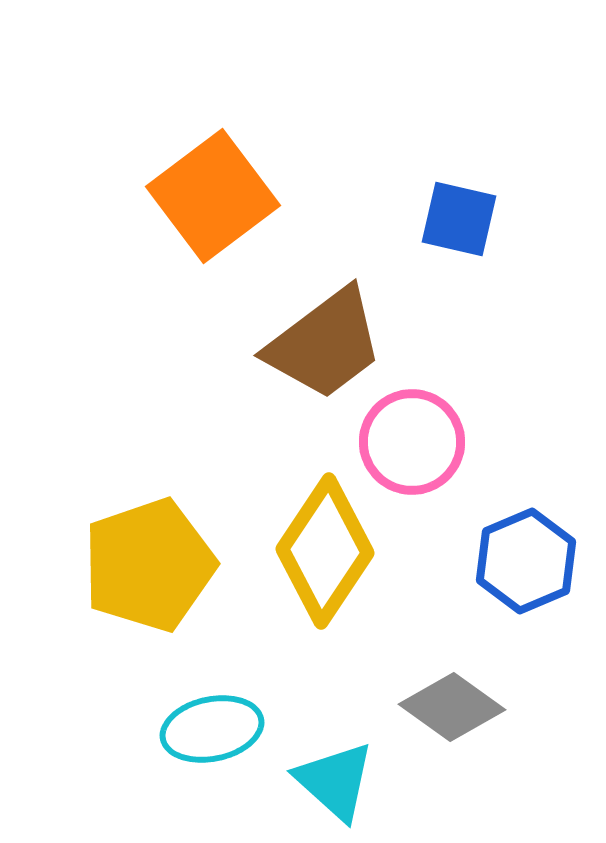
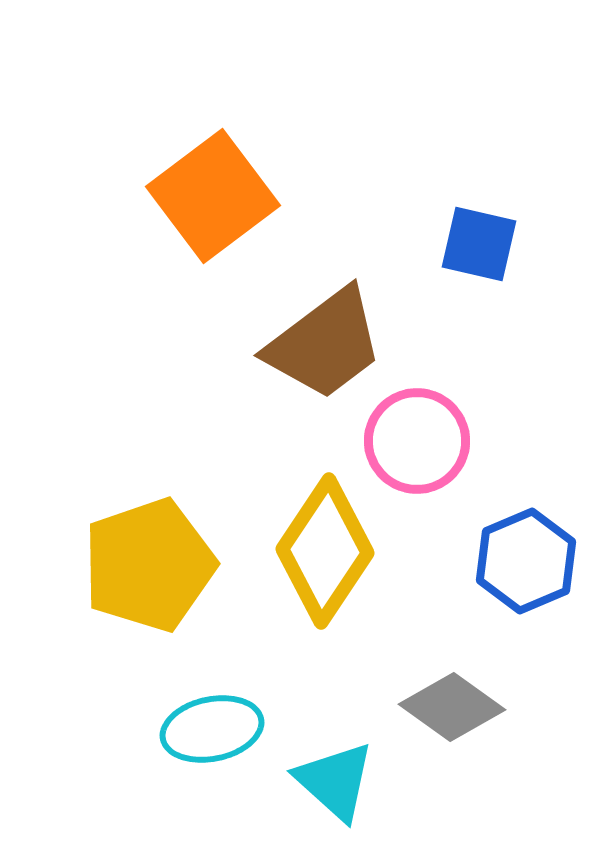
blue square: moved 20 px right, 25 px down
pink circle: moved 5 px right, 1 px up
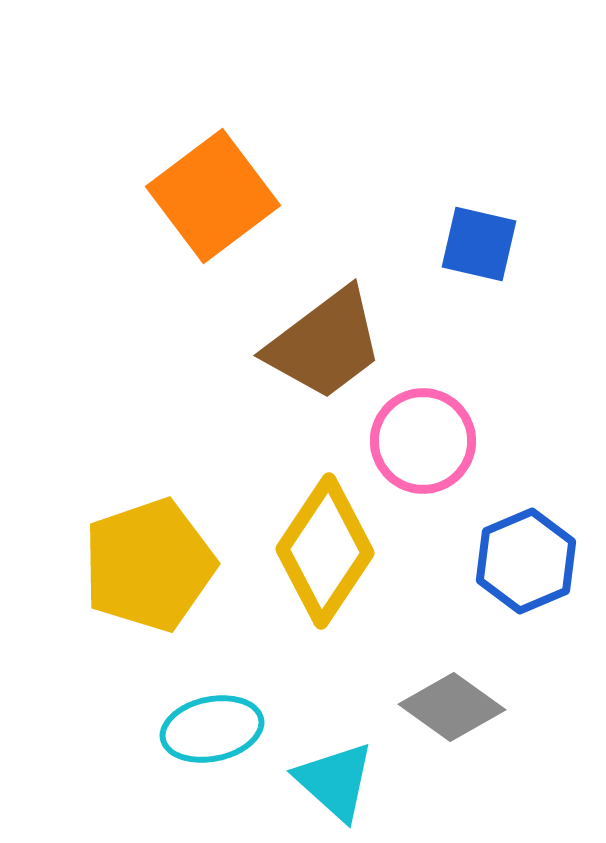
pink circle: moved 6 px right
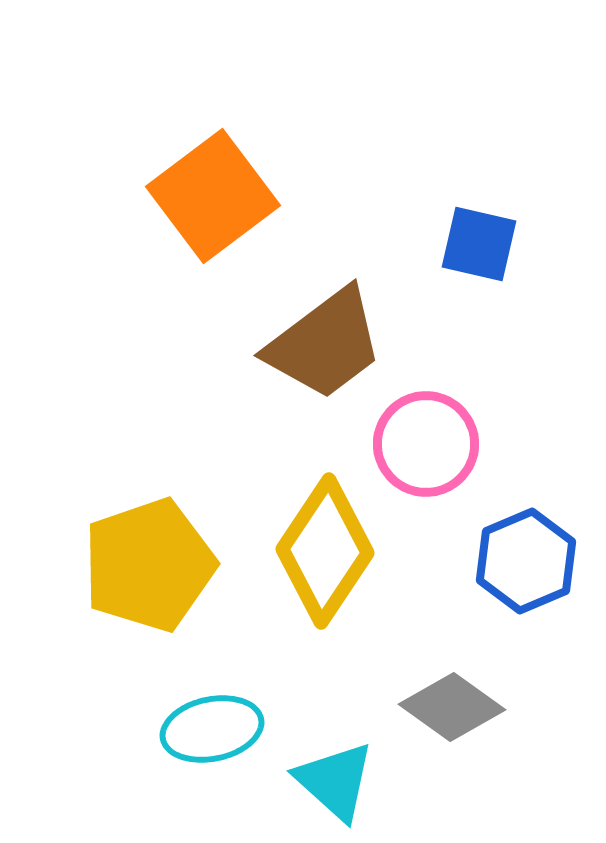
pink circle: moved 3 px right, 3 px down
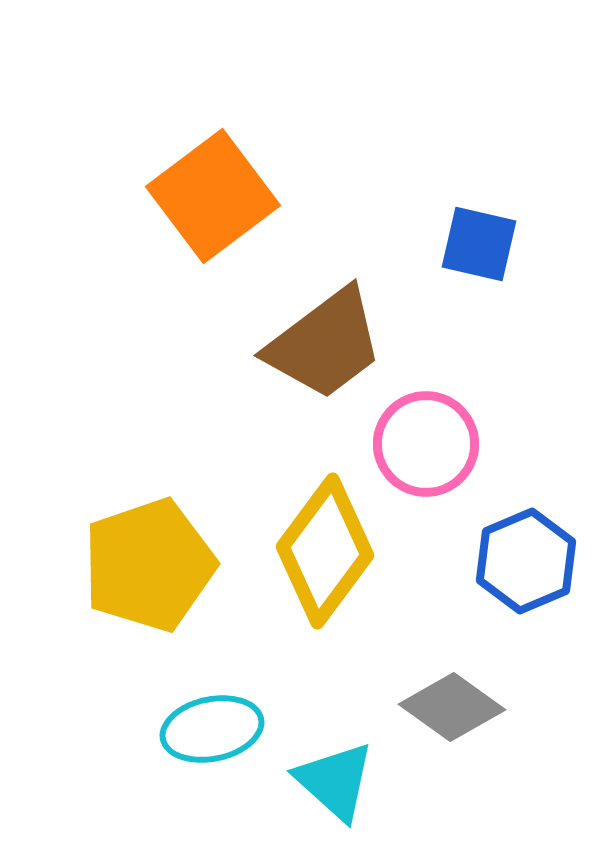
yellow diamond: rotated 3 degrees clockwise
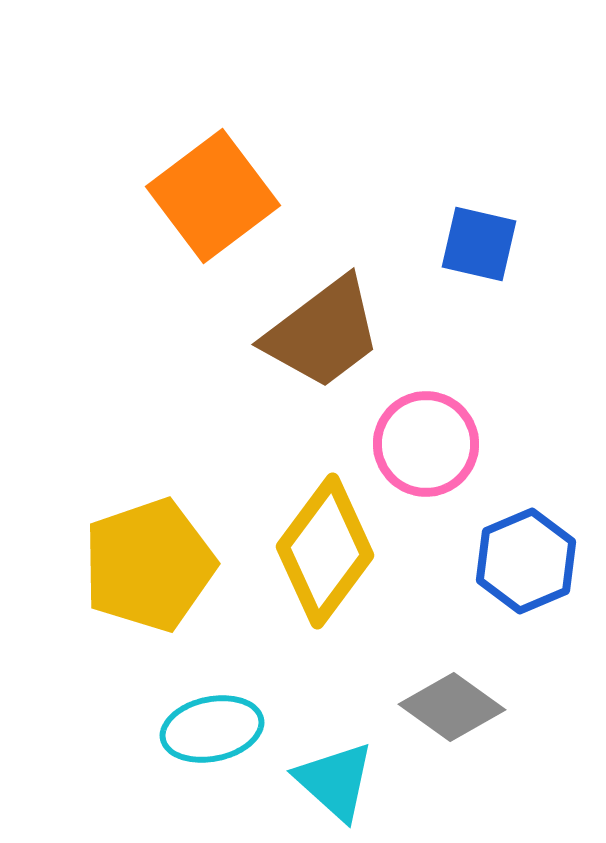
brown trapezoid: moved 2 px left, 11 px up
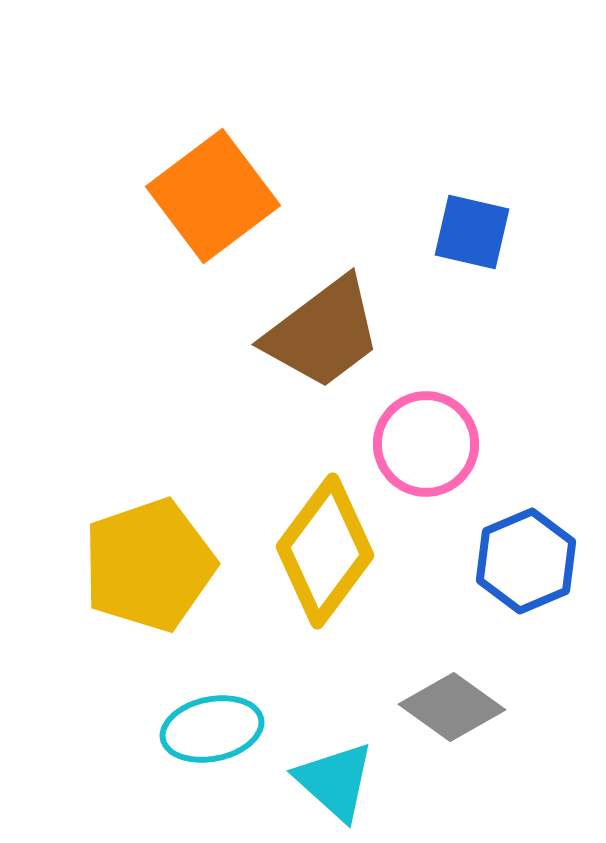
blue square: moved 7 px left, 12 px up
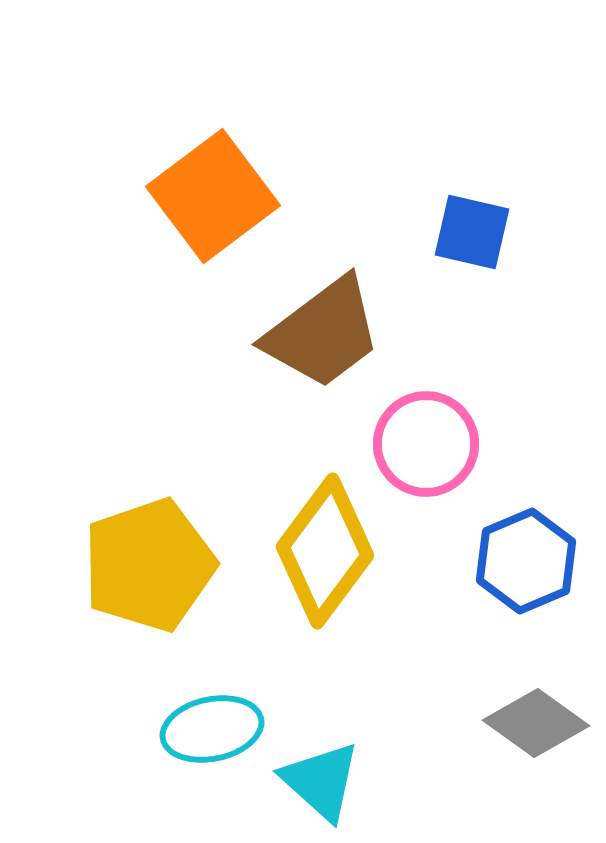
gray diamond: moved 84 px right, 16 px down
cyan triangle: moved 14 px left
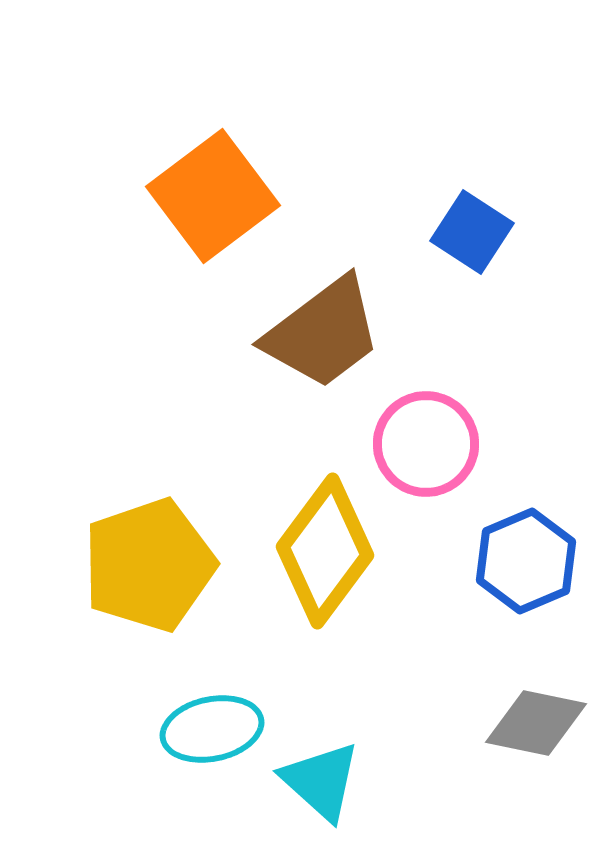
blue square: rotated 20 degrees clockwise
gray diamond: rotated 24 degrees counterclockwise
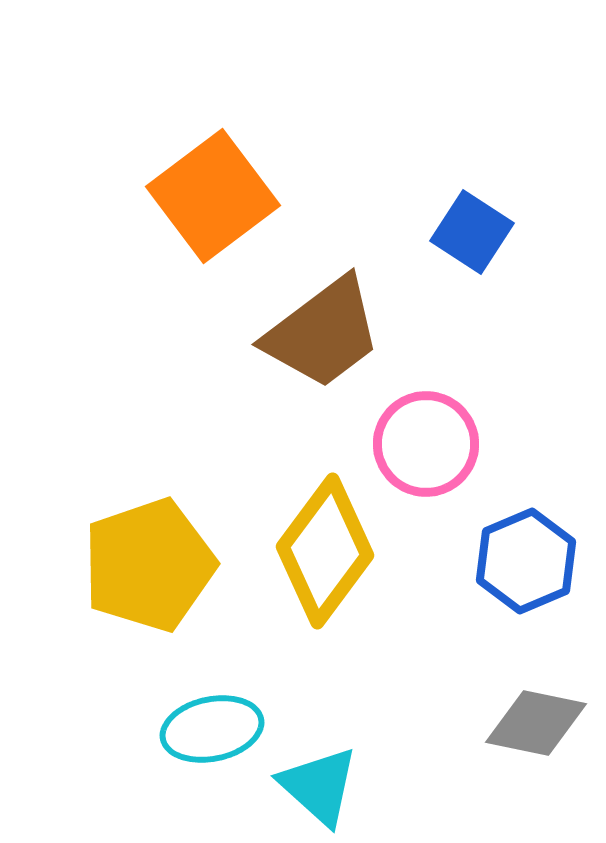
cyan triangle: moved 2 px left, 5 px down
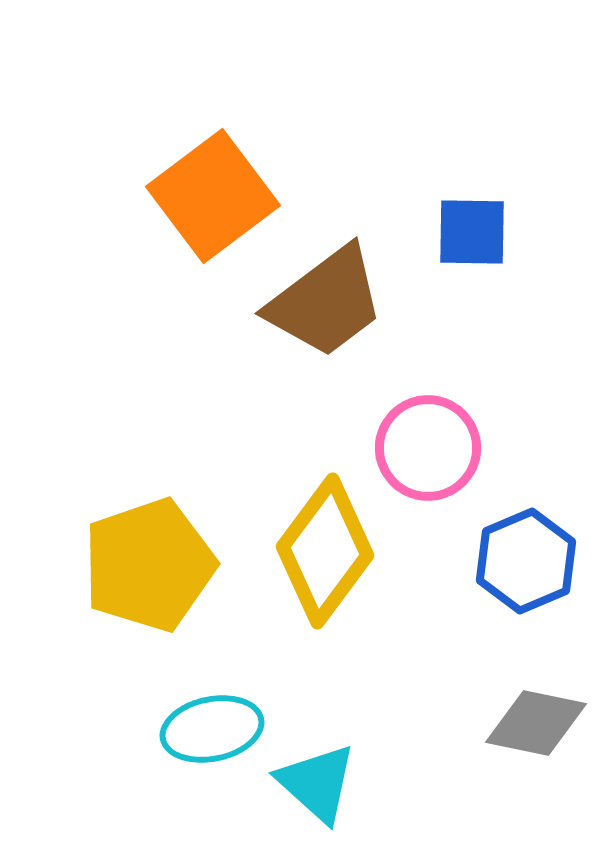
blue square: rotated 32 degrees counterclockwise
brown trapezoid: moved 3 px right, 31 px up
pink circle: moved 2 px right, 4 px down
cyan triangle: moved 2 px left, 3 px up
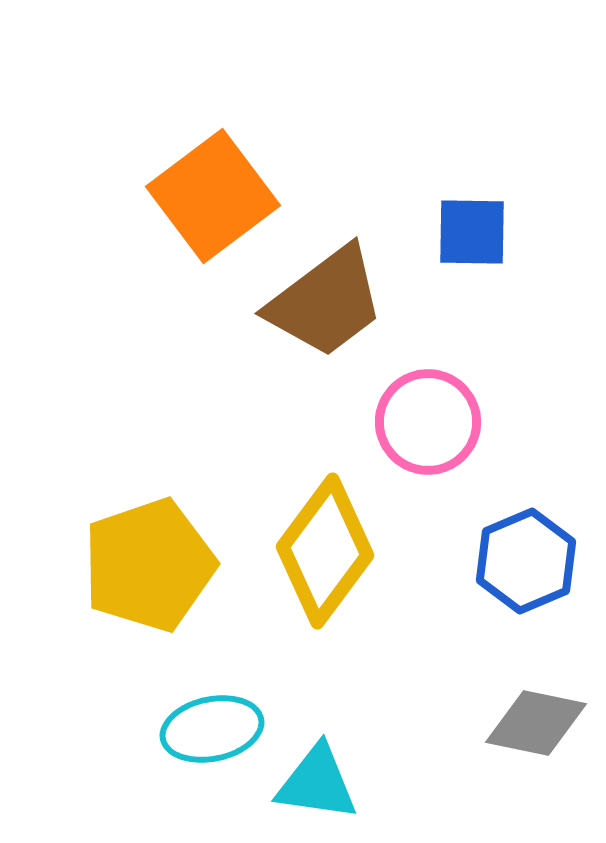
pink circle: moved 26 px up
cyan triangle: rotated 34 degrees counterclockwise
